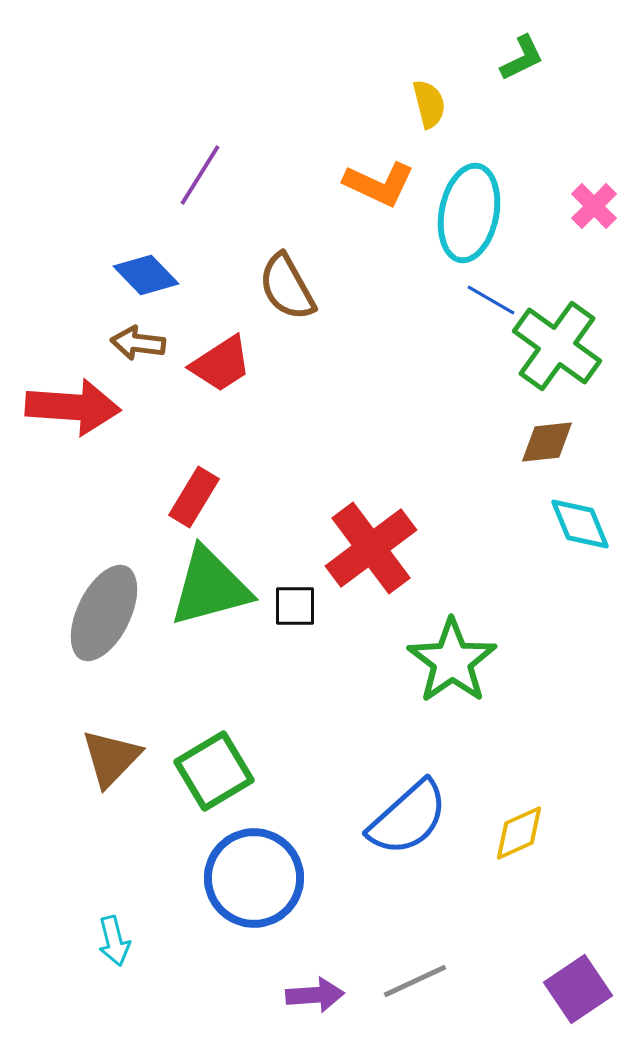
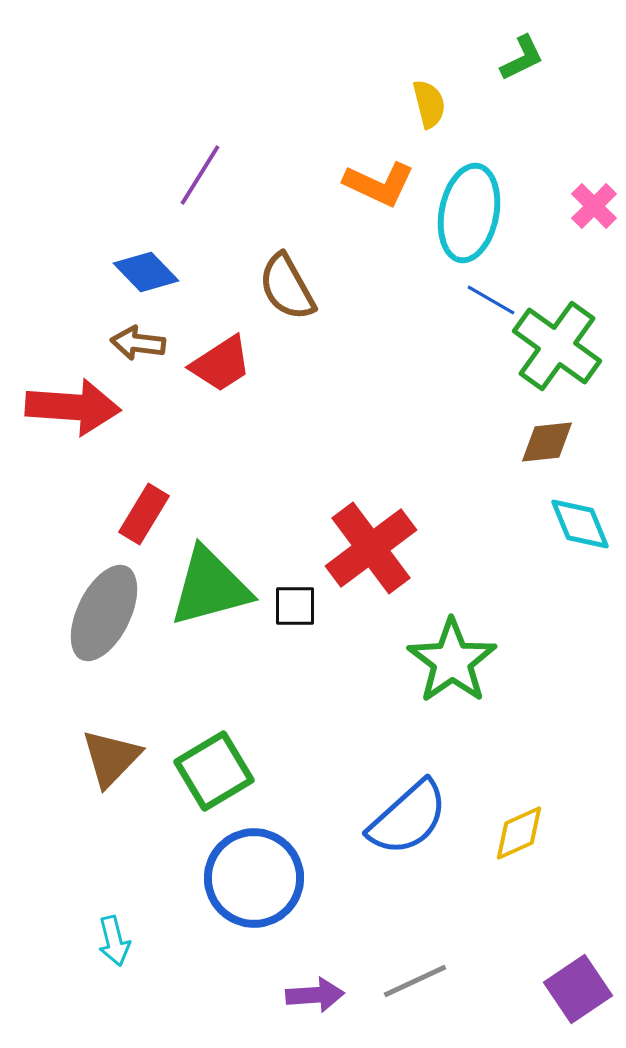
blue diamond: moved 3 px up
red rectangle: moved 50 px left, 17 px down
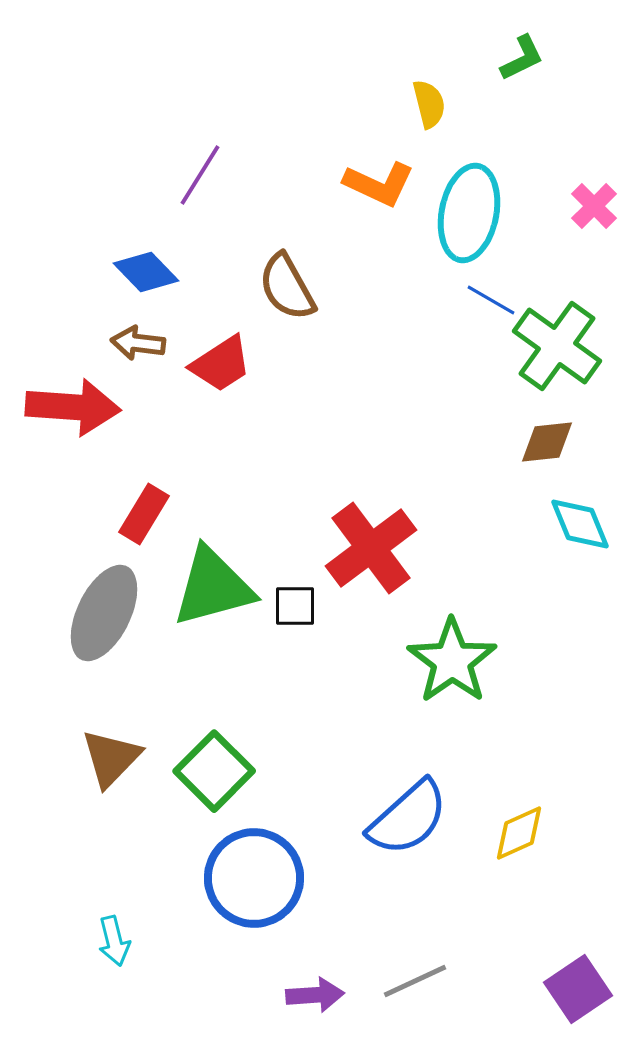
green triangle: moved 3 px right
green square: rotated 14 degrees counterclockwise
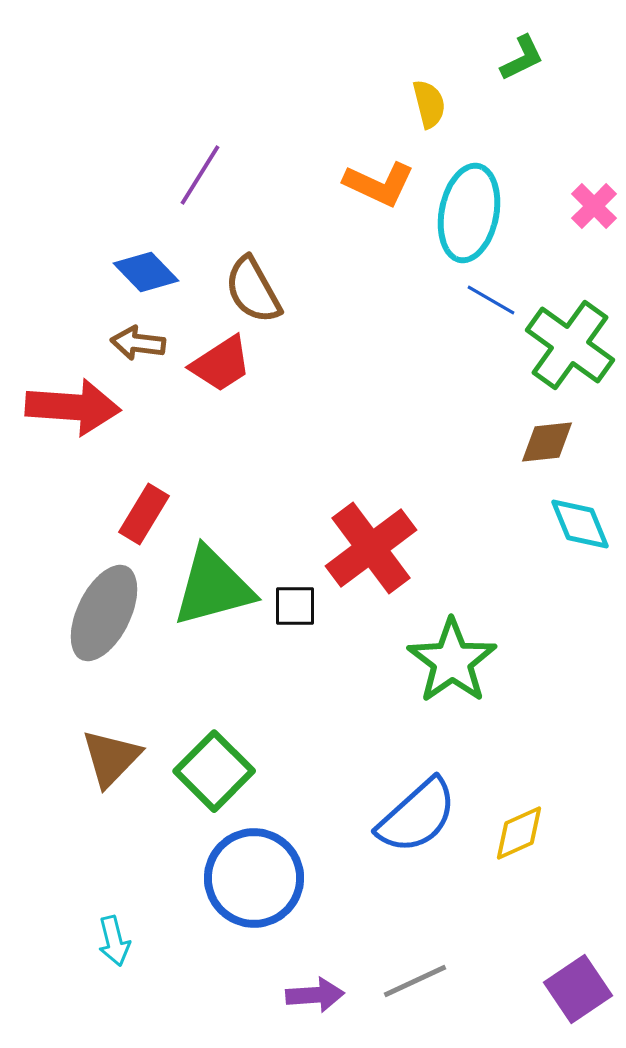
brown semicircle: moved 34 px left, 3 px down
green cross: moved 13 px right, 1 px up
blue semicircle: moved 9 px right, 2 px up
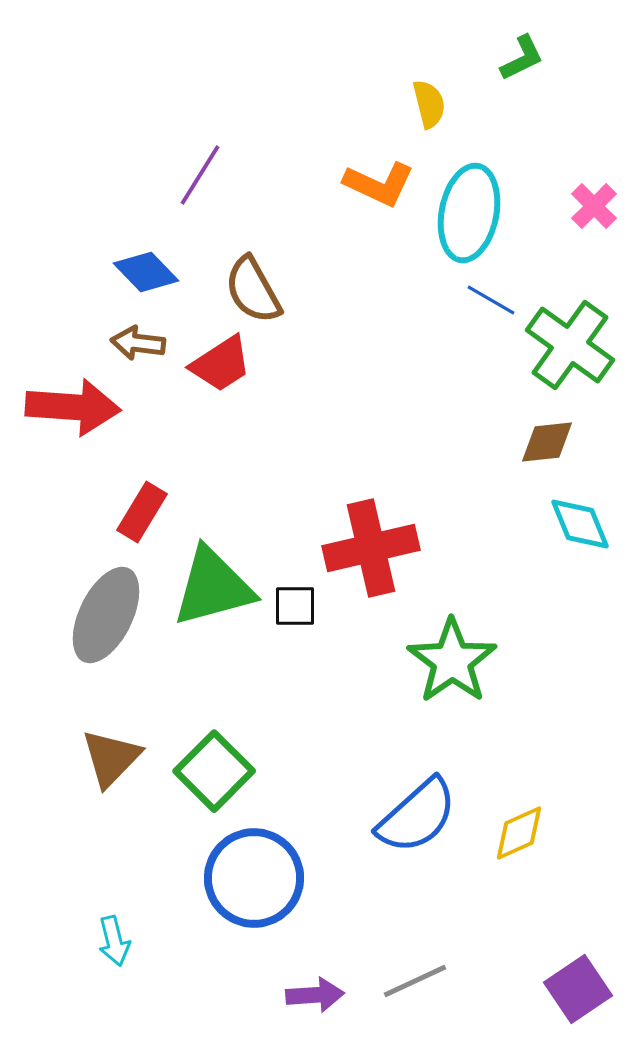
red rectangle: moved 2 px left, 2 px up
red cross: rotated 24 degrees clockwise
gray ellipse: moved 2 px right, 2 px down
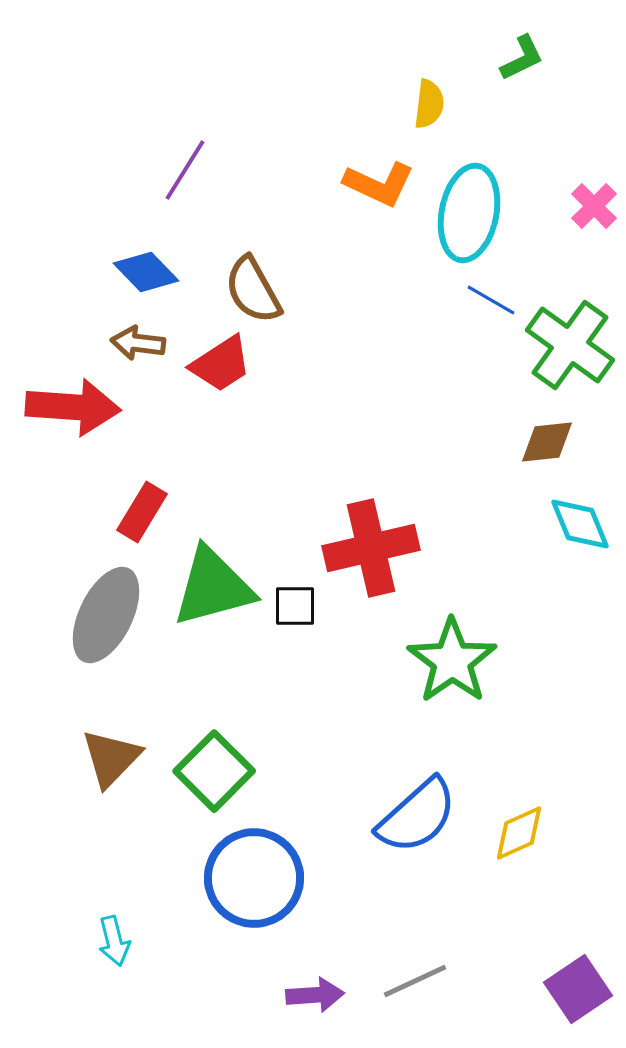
yellow semicircle: rotated 21 degrees clockwise
purple line: moved 15 px left, 5 px up
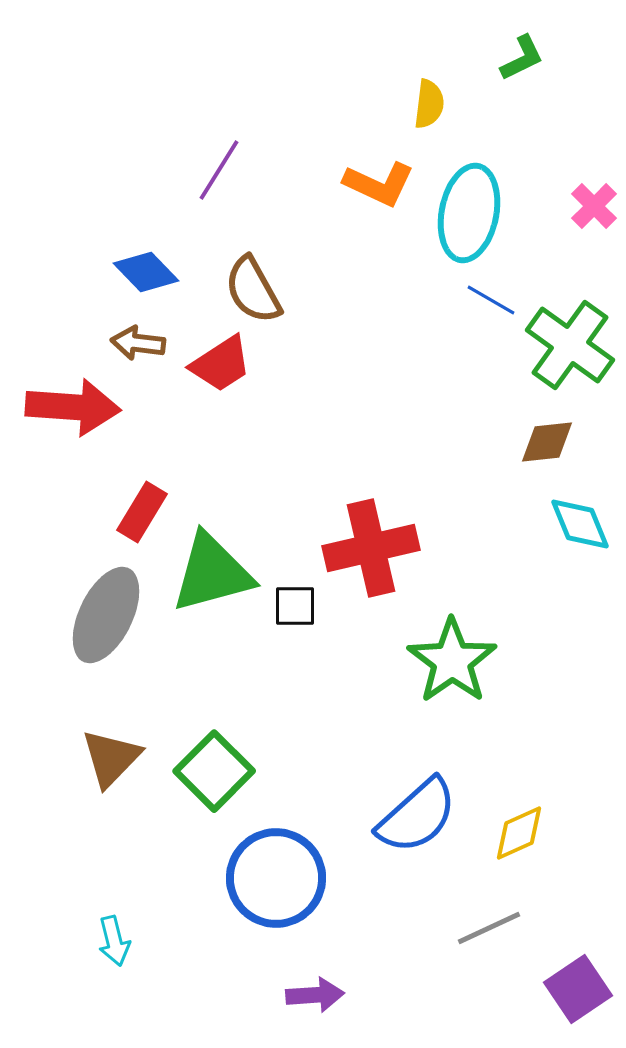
purple line: moved 34 px right
green triangle: moved 1 px left, 14 px up
blue circle: moved 22 px right
gray line: moved 74 px right, 53 px up
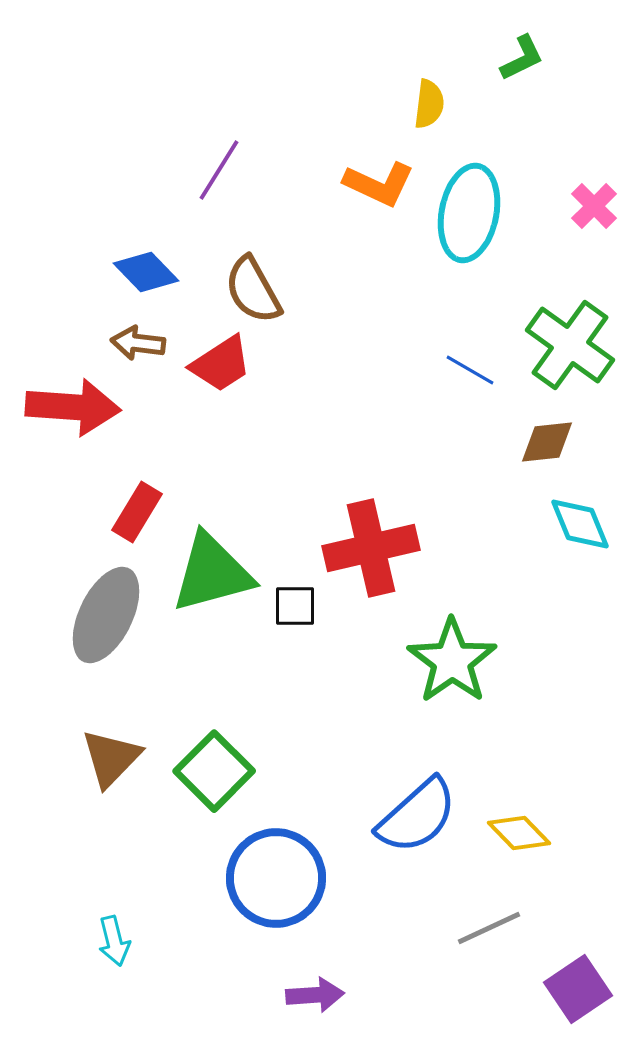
blue line: moved 21 px left, 70 px down
red rectangle: moved 5 px left
yellow diamond: rotated 70 degrees clockwise
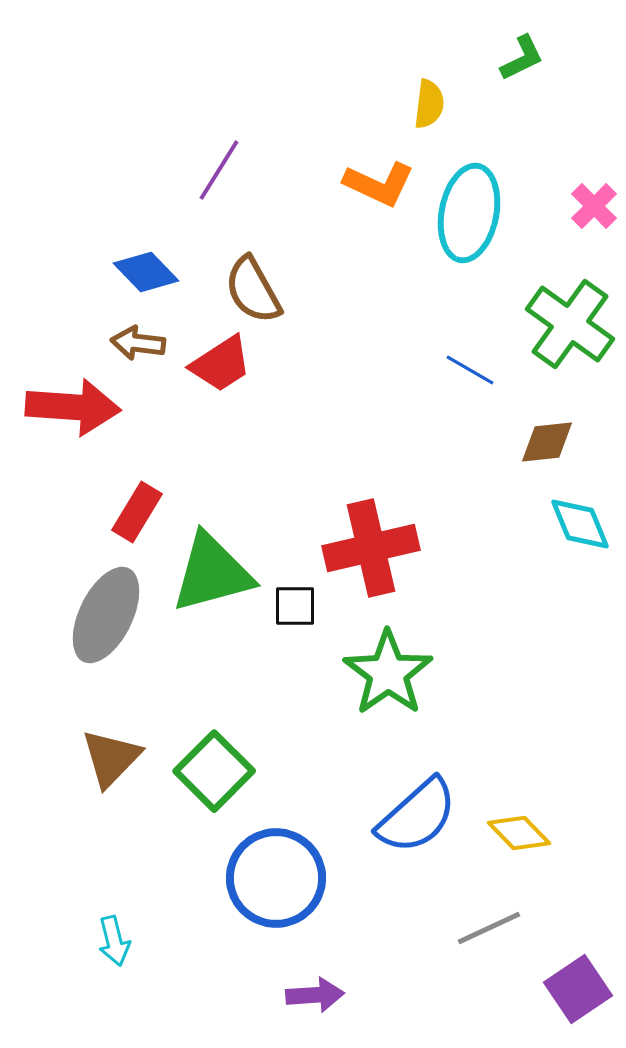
green cross: moved 21 px up
green star: moved 64 px left, 12 px down
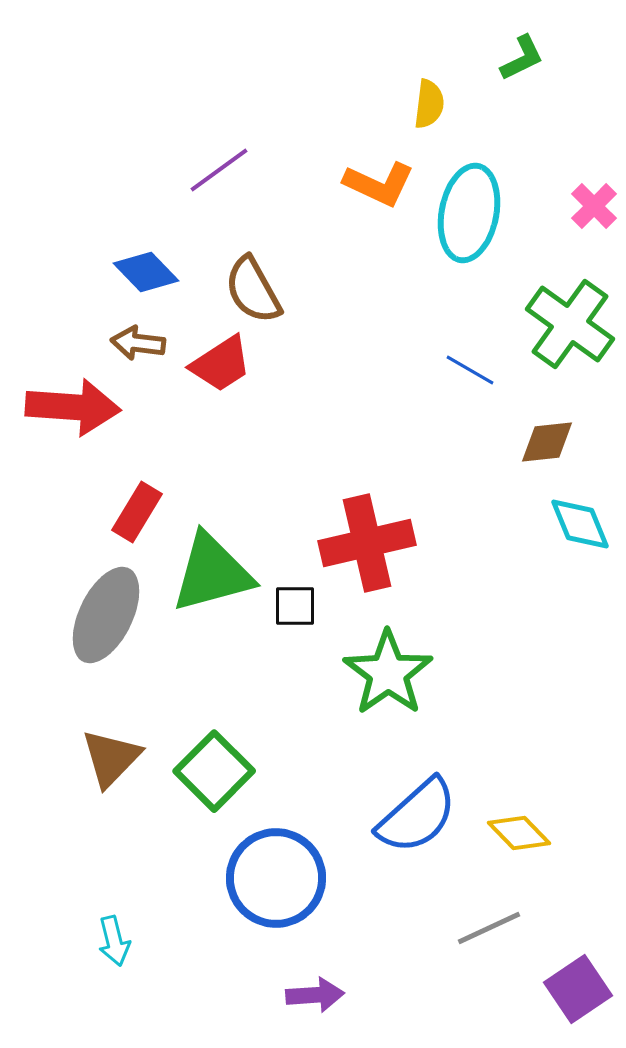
purple line: rotated 22 degrees clockwise
red cross: moved 4 px left, 5 px up
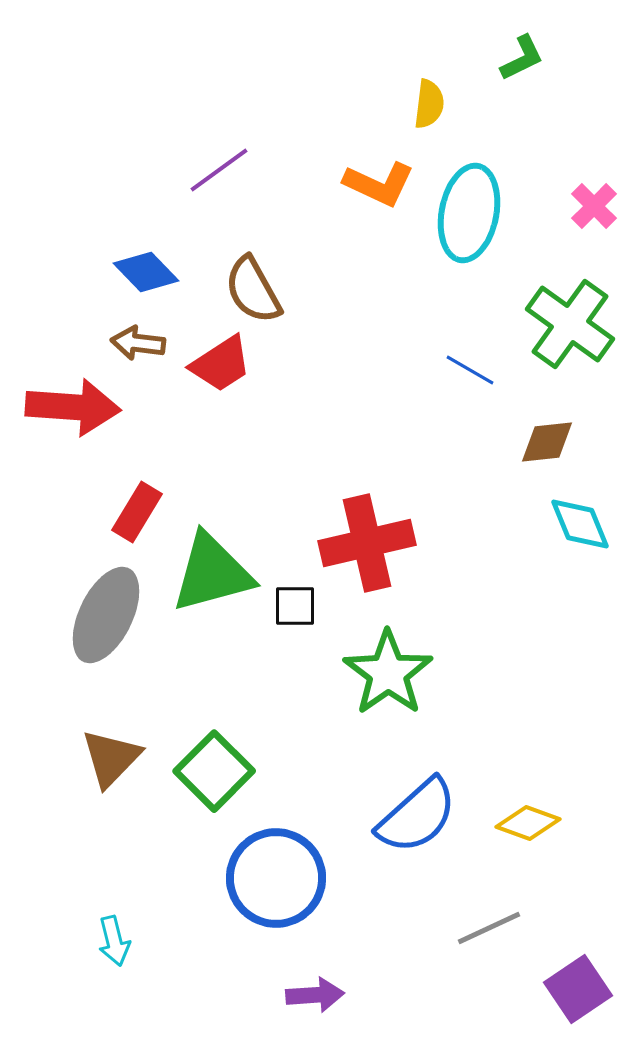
yellow diamond: moved 9 px right, 10 px up; rotated 26 degrees counterclockwise
